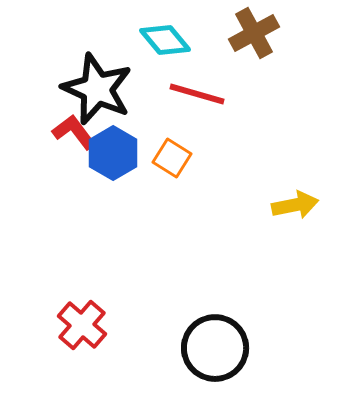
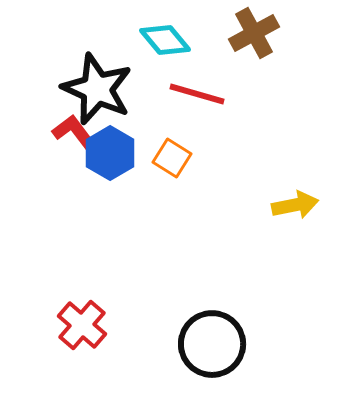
blue hexagon: moved 3 px left
black circle: moved 3 px left, 4 px up
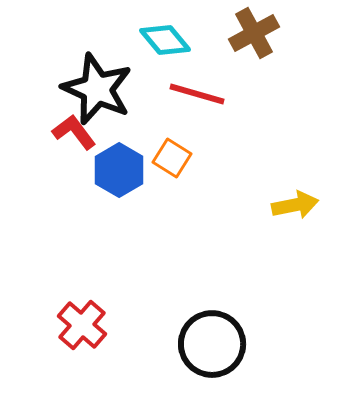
blue hexagon: moved 9 px right, 17 px down
